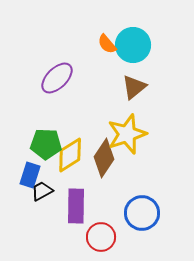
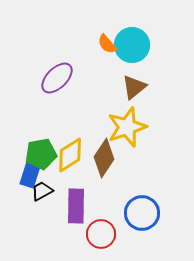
cyan circle: moved 1 px left
yellow star: moved 7 px up
green pentagon: moved 5 px left, 10 px down; rotated 12 degrees counterclockwise
red circle: moved 3 px up
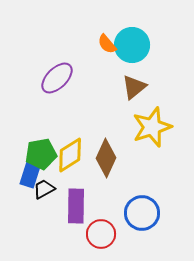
yellow star: moved 25 px right
brown diamond: moved 2 px right; rotated 9 degrees counterclockwise
black trapezoid: moved 2 px right, 2 px up
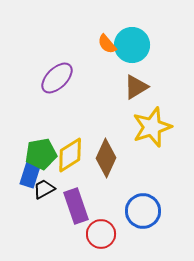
brown triangle: moved 2 px right; rotated 8 degrees clockwise
purple rectangle: rotated 20 degrees counterclockwise
blue circle: moved 1 px right, 2 px up
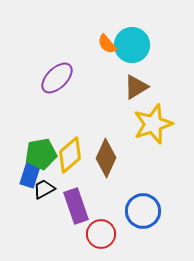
yellow star: moved 1 px right, 3 px up
yellow diamond: rotated 9 degrees counterclockwise
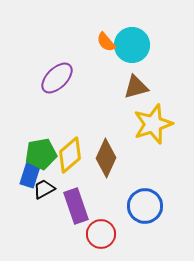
orange semicircle: moved 1 px left, 2 px up
brown triangle: rotated 16 degrees clockwise
blue circle: moved 2 px right, 5 px up
